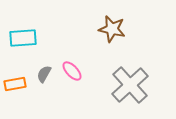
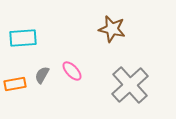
gray semicircle: moved 2 px left, 1 px down
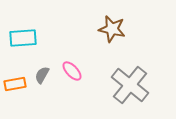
gray cross: rotated 9 degrees counterclockwise
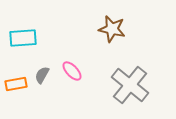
orange rectangle: moved 1 px right
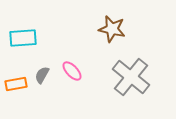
gray cross: moved 1 px right, 8 px up
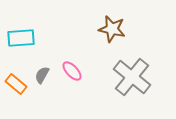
cyan rectangle: moved 2 px left
gray cross: moved 1 px right
orange rectangle: rotated 50 degrees clockwise
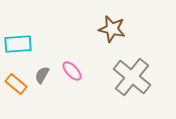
cyan rectangle: moved 3 px left, 6 px down
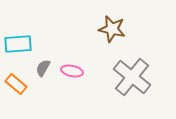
pink ellipse: rotated 35 degrees counterclockwise
gray semicircle: moved 1 px right, 7 px up
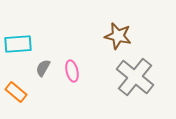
brown star: moved 6 px right, 7 px down
pink ellipse: rotated 65 degrees clockwise
gray cross: moved 3 px right
orange rectangle: moved 8 px down
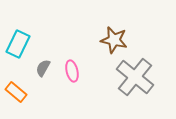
brown star: moved 4 px left, 4 px down
cyan rectangle: rotated 60 degrees counterclockwise
